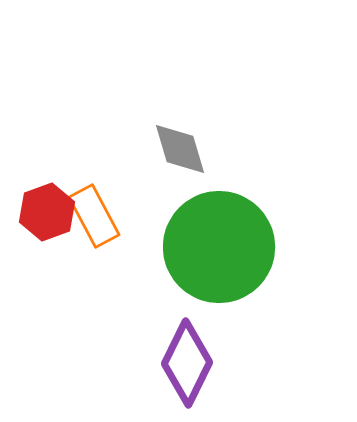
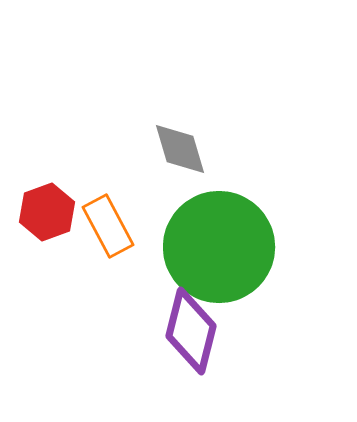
orange rectangle: moved 14 px right, 10 px down
purple diamond: moved 4 px right, 32 px up; rotated 12 degrees counterclockwise
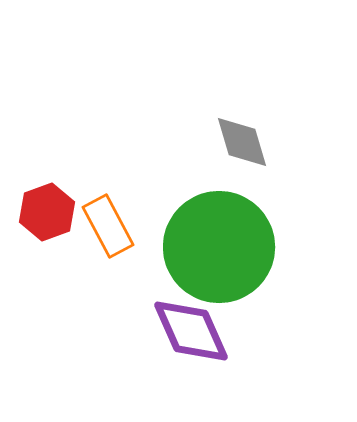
gray diamond: moved 62 px right, 7 px up
purple diamond: rotated 38 degrees counterclockwise
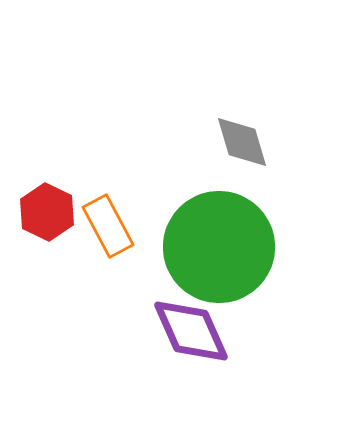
red hexagon: rotated 14 degrees counterclockwise
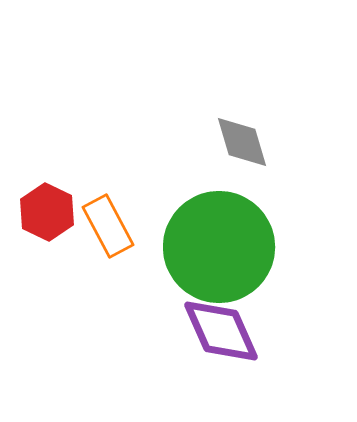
purple diamond: moved 30 px right
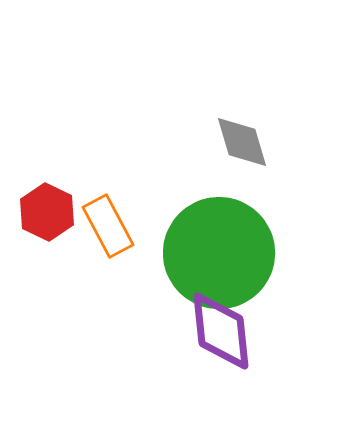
green circle: moved 6 px down
purple diamond: rotated 18 degrees clockwise
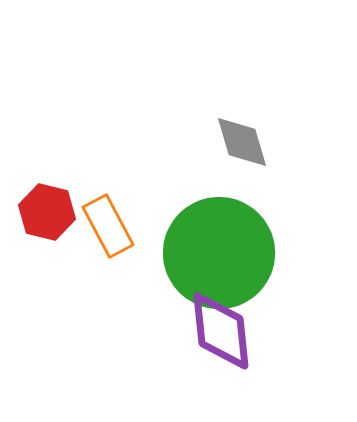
red hexagon: rotated 12 degrees counterclockwise
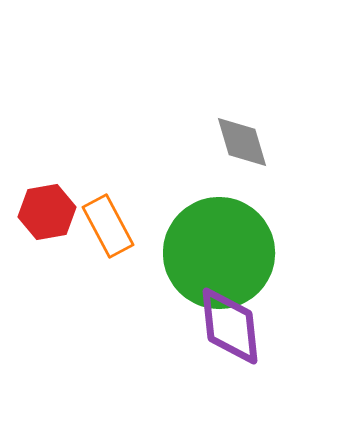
red hexagon: rotated 24 degrees counterclockwise
purple diamond: moved 9 px right, 5 px up
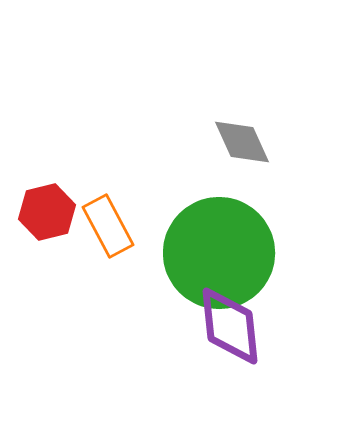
gray diamond: rotated 8 degrees counterclockwise
red hexagon: rotated 4 degrees counterclockwise
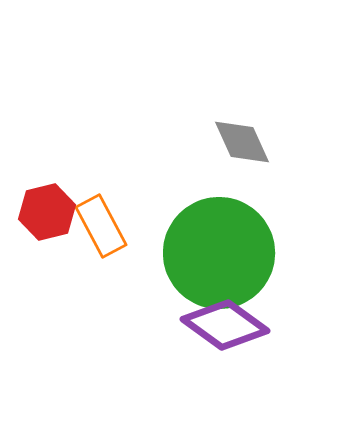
orange rectangle: moved 7 px left
purple diamond: moved 5 px left, 1 px up; rotated 48 degrees counterclockwise
